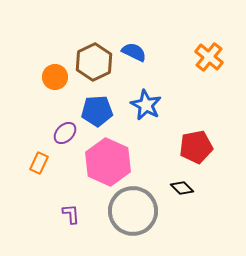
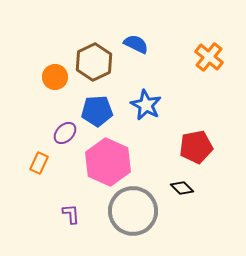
blue semicircle: moved 2 px right, 8 px up
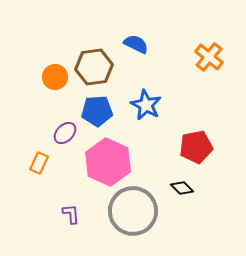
brown hexagon: moved 5 px down; rotated 18 degrees clockwise
